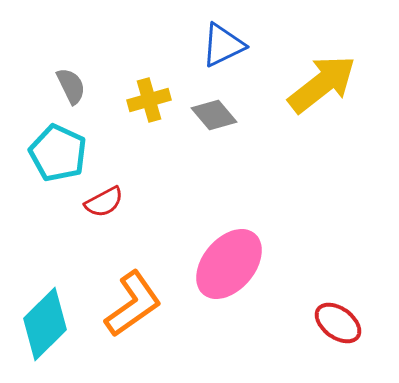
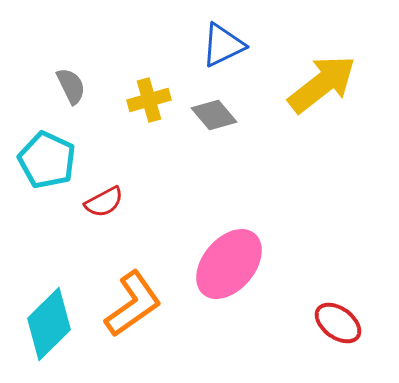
cyan pentagon: moved 11 px left, 7 px down
cyan diamond: moved 4 px right
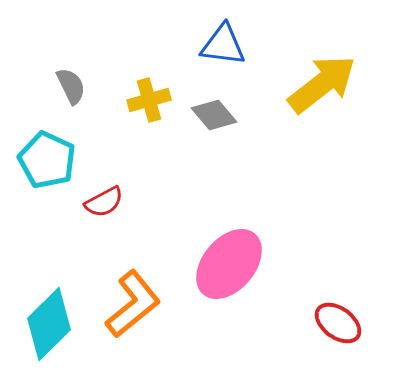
blue triangle: rotated 33 degrees clockwise
orange L-shape: rotated 4 degrees counterclockwise
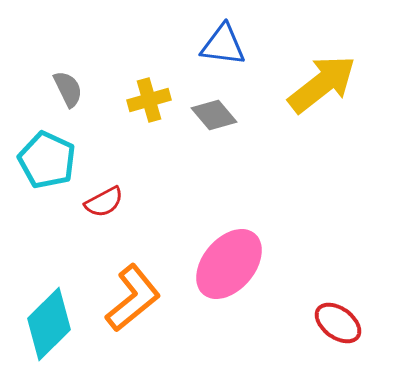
gray semicircle: moved 3 px left, 3 px down
orange L-shape: moved 6 px up
